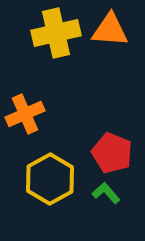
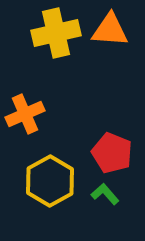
yellow hexagon: moved 2 px down
green L-shape: moved 1 px left, 1 px down
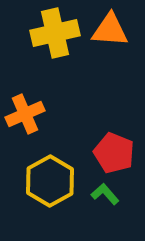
yellow cross: moved 1 px left
red pentagon: moved 2 px right
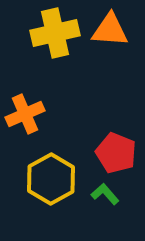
red pentagon: moved 2 px right
yellow hexagon: moved 1 px right, 2 px up
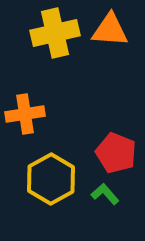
orange cross: rotated 15 degrees clockwise
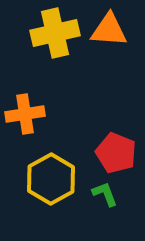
orange triangle: moved 1 px left
green L-shape: rotated 20 degrees clockwise
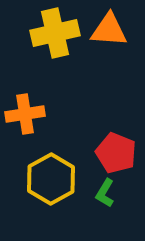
green L-shape: moved 1 px up; rotated 128 degrees counterclockwise
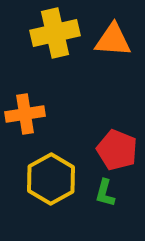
orange triangle: moved 4 px right, 10 px down
red pentagon: moved 1 px right, 3 px up
green L-shape: rotated 16 degrees counterclockwise
